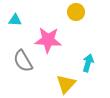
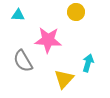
cyan triangle: moved 3 px right, 5 px up
yellow triangle: moved 2 px left, 5 px up
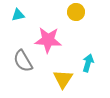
cyan triangle: rotated 16 degrees counterclockwise
yellow triangle: moved 1 px left; rotated 10 degrees counterclockwise
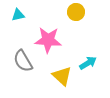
cyan arrow: rotated 42 degrees clockwise
yellow triangle: moved 1 px left, 3 px up; rotated 20 degrees counterclockwise
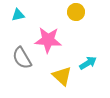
gray semicircle: moved 1 px left, 3 px up
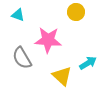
cyan triangle: rotated 32 degrees clockwise
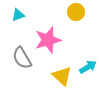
cyan triangle: rotated 40 degrees counterclockwise
pink star: rotated 20 degrees counterclockwise
cyan arrow: moved 4 px down
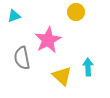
cyan triangle: moved 4 px left, 1 px down
pink star: rotated 12 degrees counterclockwise
gray semicircle: rotated 20 degrees clockwise
cyan arrow: rotated 60 degrees counterclockwise
